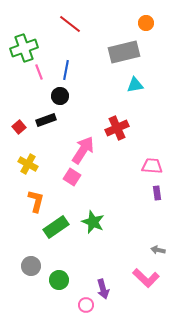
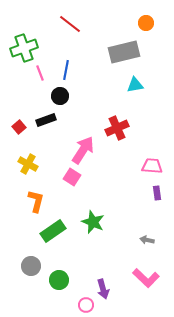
pink line: moved 1 px right, 1 px down
green rectangle: moved 3 px left, 4 px down
gray arrow: moved 11 px left, 10 px up
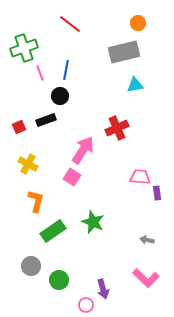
orange circle: moved 8 px left
red square: rotated 16 degrees clockwise
pink trapezoid: moved 12 px left, 11 px down
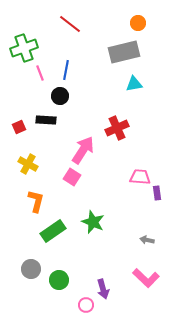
cyan triangle: moved 1 px left, 1 px up
black rectangle: rotated 24 degrees clockwise
gray circle: moved 3 px down
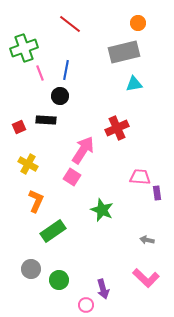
orange L-shape: rotated 10 degrees clockwise
green star: moved 9 px right, 12 px up
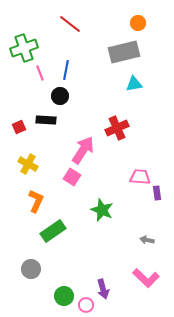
green circle: moved 5 px right, 16 px down
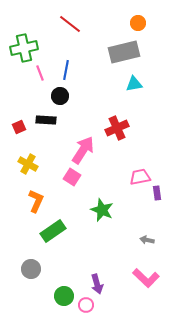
green cross: rotated 8 degrees clockwise
pink trapezoid: rotated 15 degrees counterclockwise
purple arrow: moved 6 px left, 5 px up
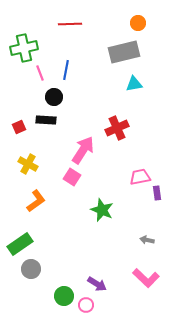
red line: rotated 40 degrees counterclockwise
black circle: moved 6 px left, 1 px down
orange L-shape: rotated 30 degrees clockwise
green rectangle: moved 33 px left, 13 px down
purple arrow: rotated 42 degrees counterclockwise
